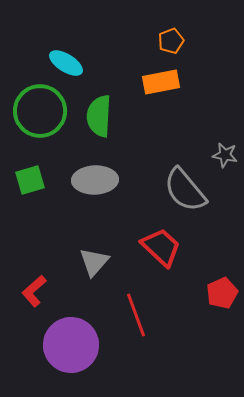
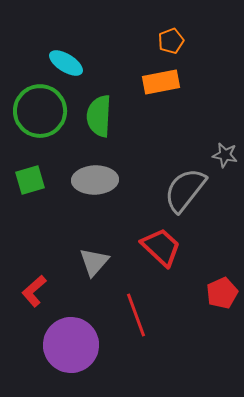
gray semicircle: rotated 78 degrees clockwise
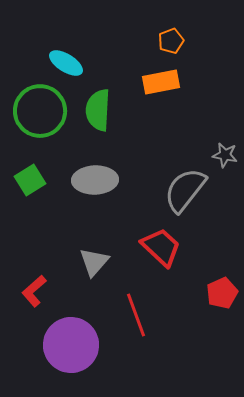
green semicircle: moved 1 px left, 6 px up
green square: rotated 16 degrees counterclockwise
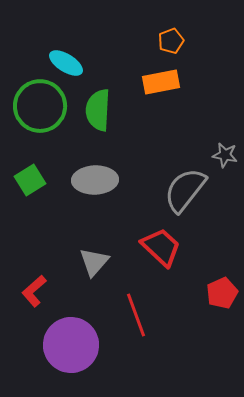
green circle: moved 5 px up
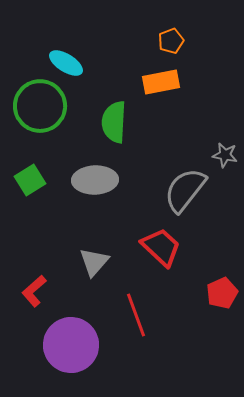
green semicircle: moved 16 px right, 12 px down
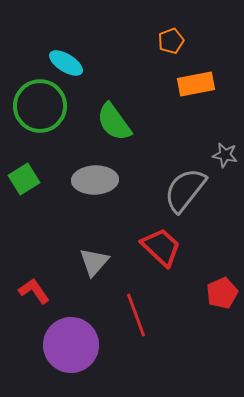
orange rectangle: moved 35 px right, 2 px down
green semicircle: rotated 39 degrees counterclockwise
green square: moved 6 px left, 1 px up
red L-shape: rotated 96 degrees clockwise
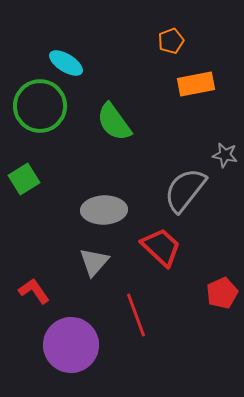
gray ellipse: moved 9 px right, 30 px down
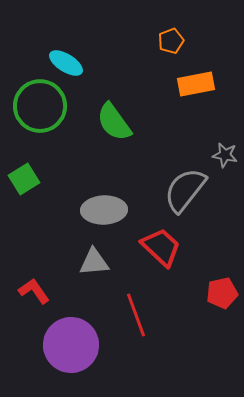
gray triangle: rotated 44 degrees clockwise
red pentagon: rotated 12 degrees clockwise
